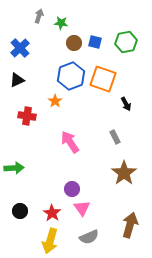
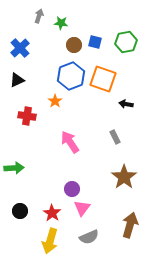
brown circle: moved 2 px down
black arrow: rotated 128 degrees clockwise
brown star: moved 4 px down
pink triangle: rotated 12 degrees clockwise
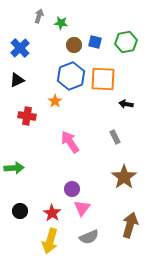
orange square: rotated 16 degrees counterclockwise
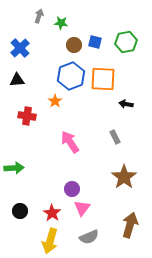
black triangle: rotated 21 degrees clockwise
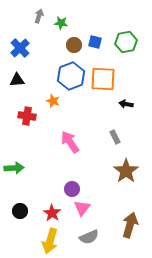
orange star: moved 2 px left; rotated 16 degrees counterclockwise
brown star: moved 2 px right, 6 px up
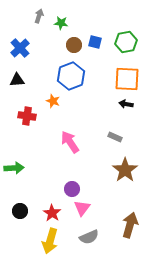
orange square: moved 24 px right
gray rectangle: rotated 40 degrees counterclockwise
brown star: moved 1 px left, 1 px up
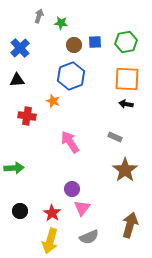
blue square: rotated 16 degrees counterclockwise
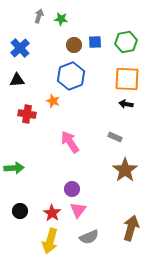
green star: moved 4 px up
red cross: moved 2 px up
pink triangle: moved 4 px left, 2 px down
brown arrow: moved 1 px right, 3 px down
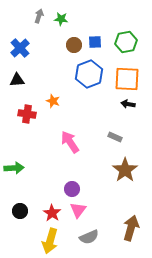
blue hexagon: moved 18 px right, 2 px up
black arrow: moved 2 px right
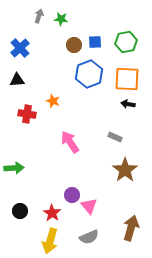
purple circle: moved 6 px down
pink triangle: moved 11 px right, 4 px up; rotated 18 degrees counterclockwise
